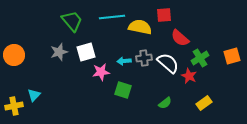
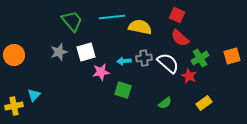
red square: moved 13 px right; rotated 28 degrees clockwise
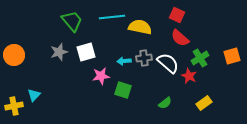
pink star: moved 4 px down
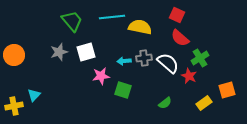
orange square: moved 5 px left, 34 px down
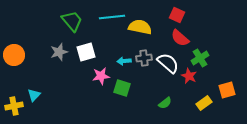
green square: moved 1 px left, 2 px up
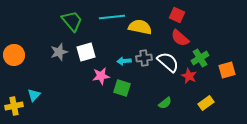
white semicircle: moved 1 px up
orange square: moved 20 px up
yellow rectangle: moved 2 px right
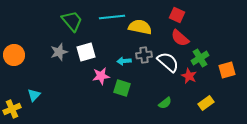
gray cross: moved 3 px up
yellow cross: moved 2 px left, 3 px down; rotated 12 degrees counterclockwise
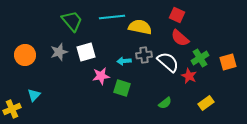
orange circle: moved 11 px right
orange square: moved 1 px right, 8 px up
